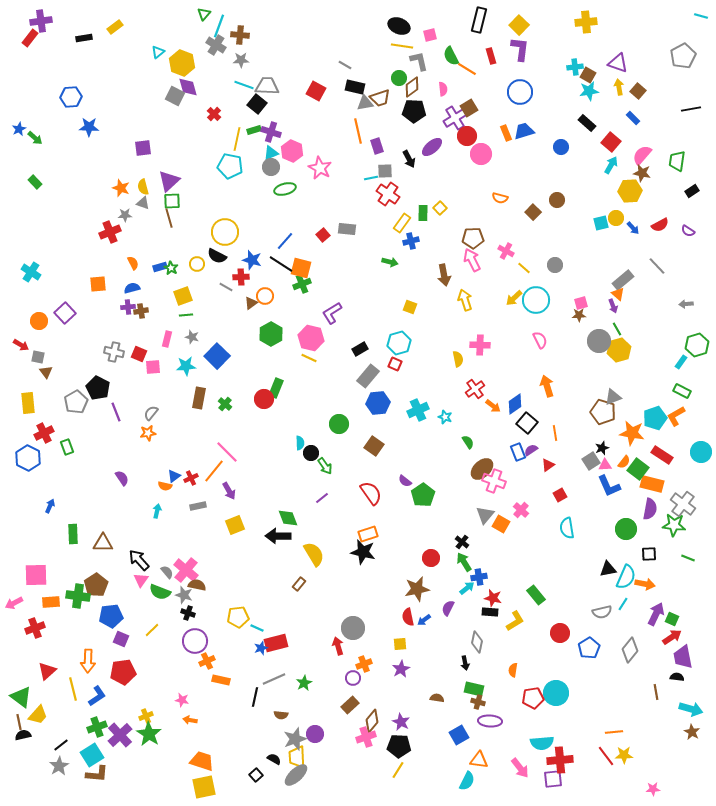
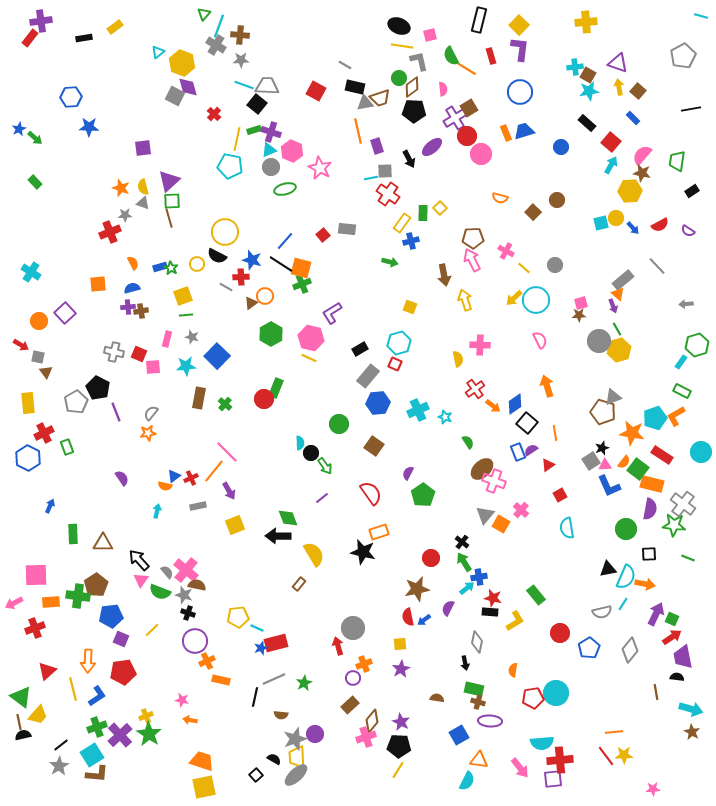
cyan triangle at (271, 153): moved 2 px left, 3 px up
purple semicircle at (405, 481): moved 3 px right, 8 px up; rotated 80 degrees clockwise
orange rectangle at (368, 534): moved 11 px right, 2 px up
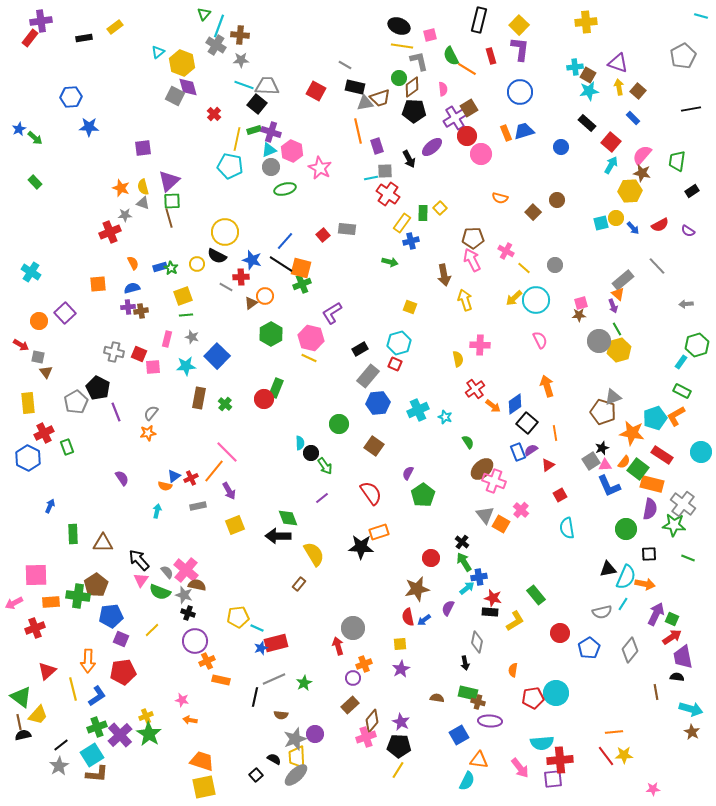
gray triangle at (485, 515): rotated 18 degrees counterclockwise
black star at (363, 552): moved 2 px left, 5 px up; rotated 10 degrees counterclockwise
green rectangle at (474, 689): moved 6 px left, 4 px down
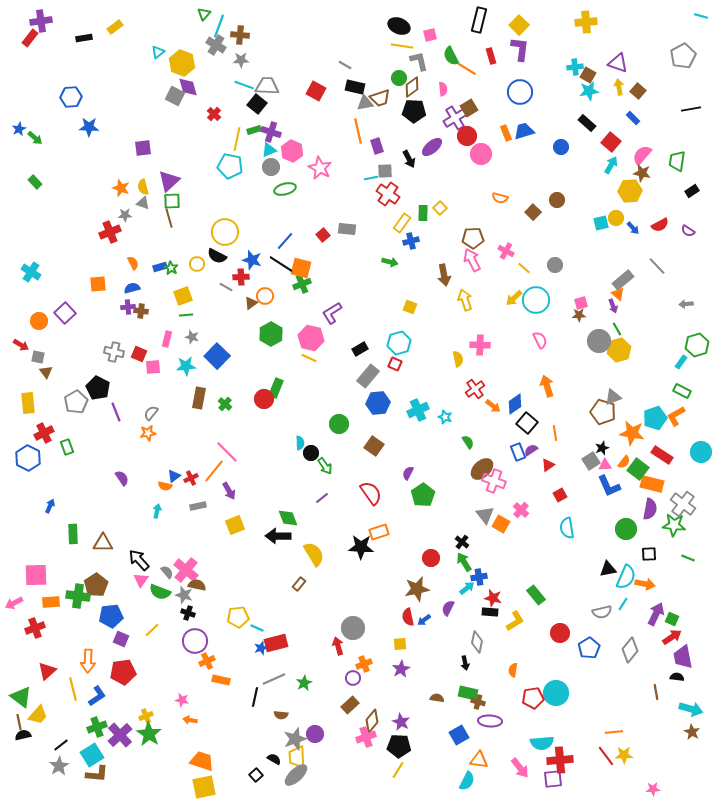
brown cross at (141, 311): rotated 16 degrees clockwise
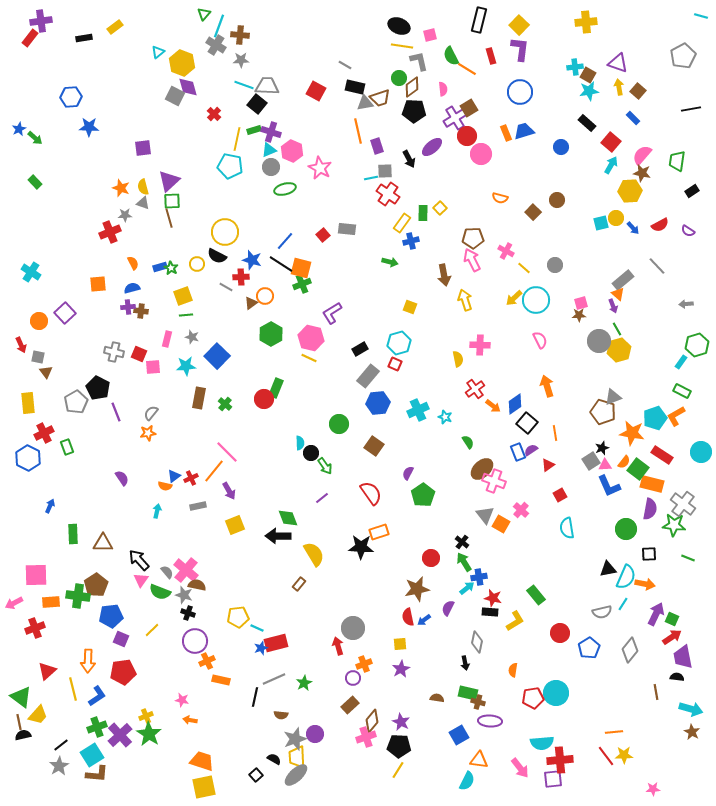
red arrow at (21, 345): rotated 35 degrees clockwise
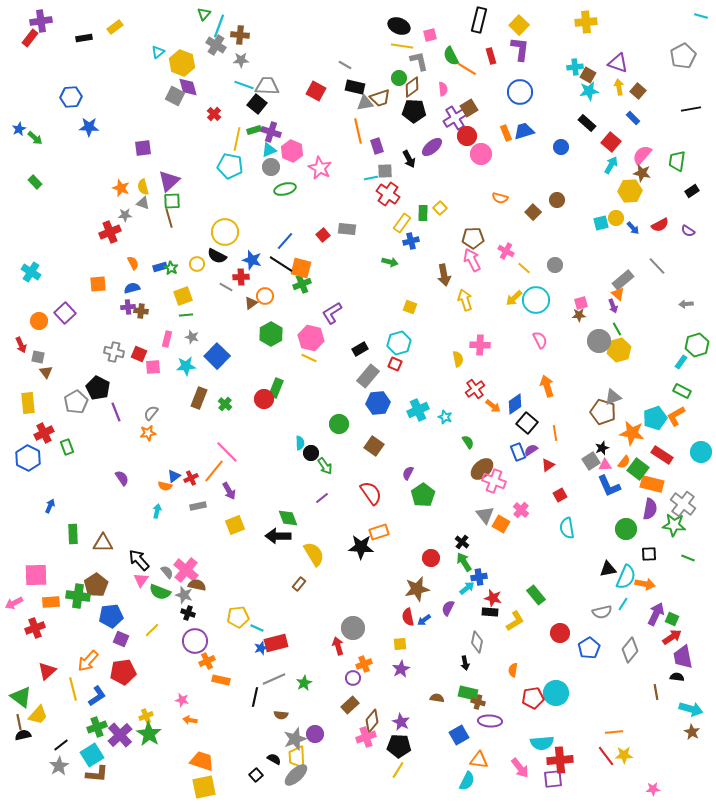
brown rectangle at (199, 398): rotated 10 degrees clockwise
orange arrow at (88, 661): rotated 40 degrees clockwise
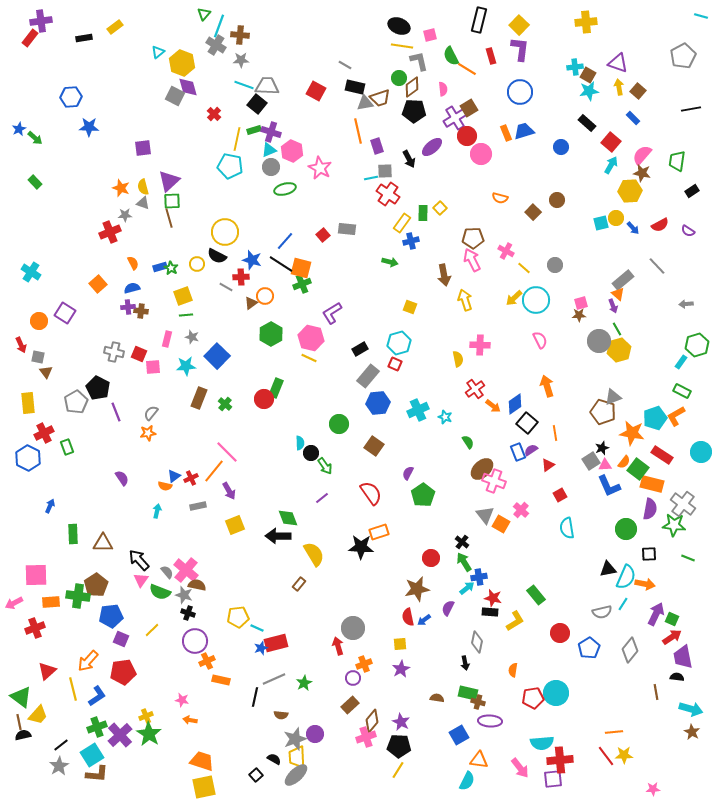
orange square at (98, 284): rotated 36 degrees counterclockwise
purple square at (65, 313): rotated 15 degrees counterclockwise
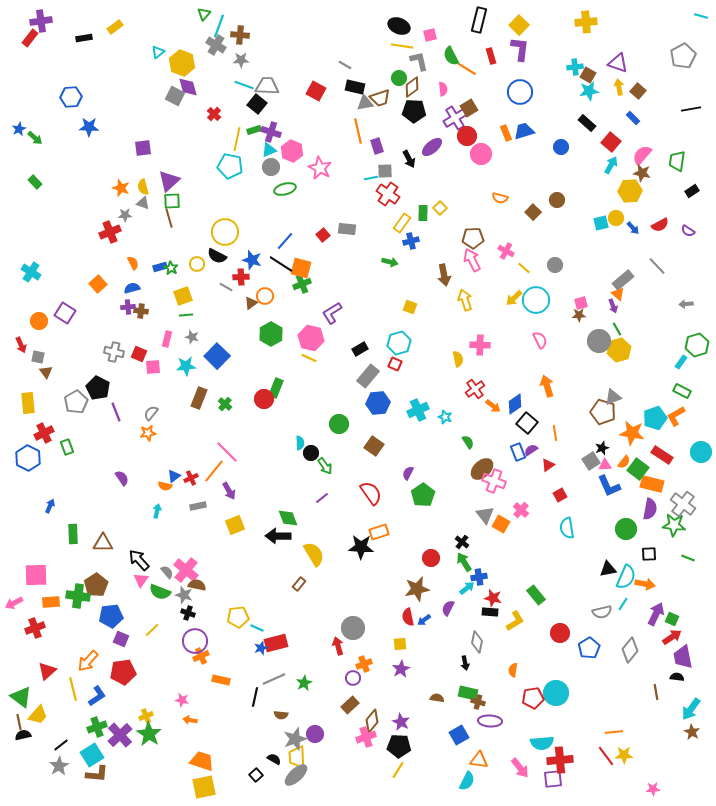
orange cross at (207, 661): moved 6 px left, 5 px up
cyan arrow at (691, 709): rotated 110 degrees clockwise
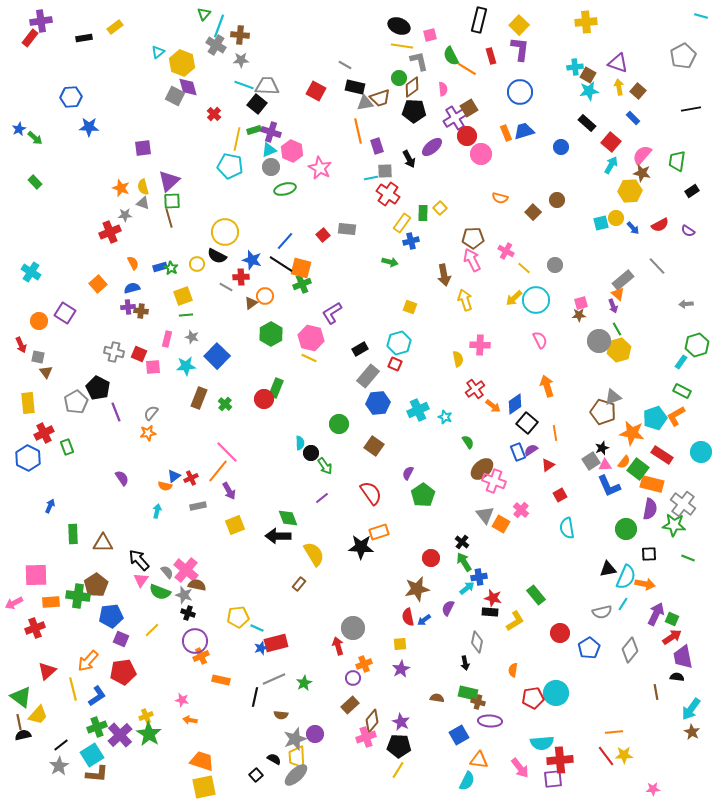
orange line at (214, 471): moved 4 px right
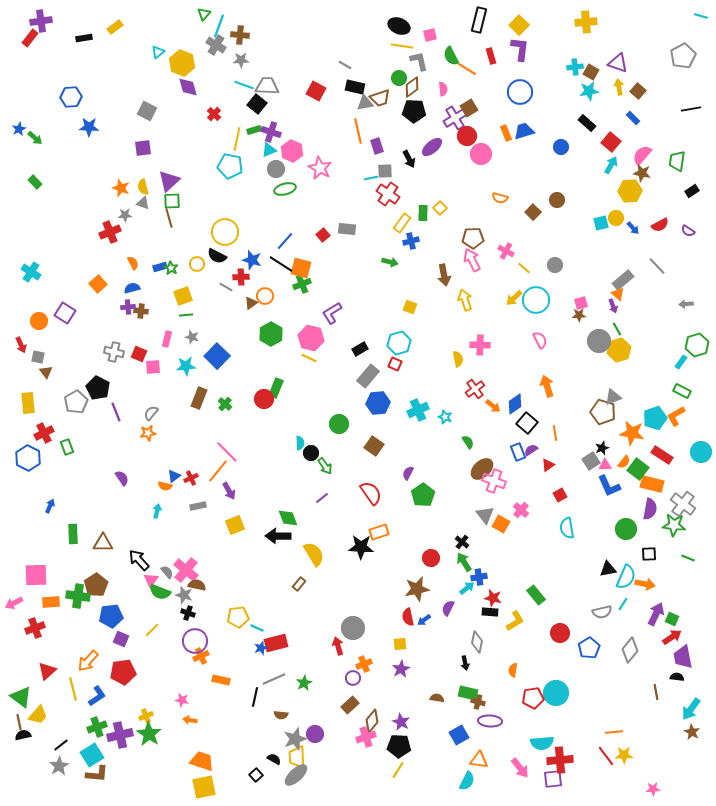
brown square at (588, 75): moved 3 px right, 3 px up
gray square at (175, 96): moved 28 px left, 15 px down
gray circle at (271, 167): moved 5 px right, 2 px down
pink triangle at (141, 580): moved 10 px right
purple cross at (120, 735): rotated 30 degrees clockwise
